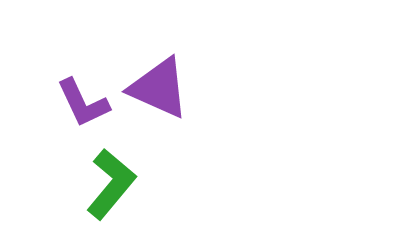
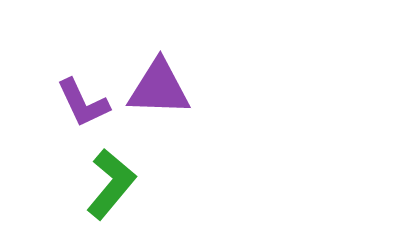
purple triangle: rotated 22 degrees counterclockwise
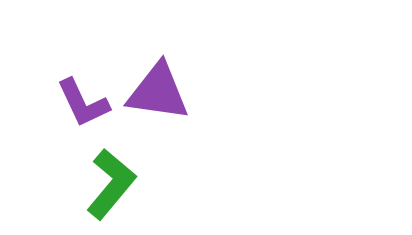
purple triangle: moved 1 px left, 4 px down; rotated 6 degrees clockwise
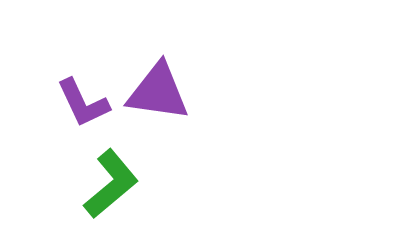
green L-shape: rotated 10 degrees clockwise
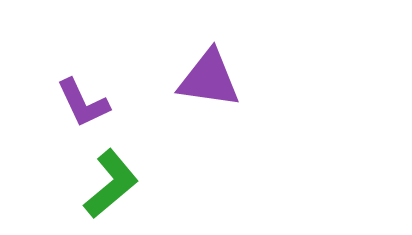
purple triangle: moved 51 px right, 13 px up
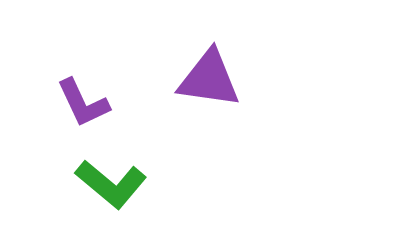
green L-shape: rotated 80 degrees clockwise
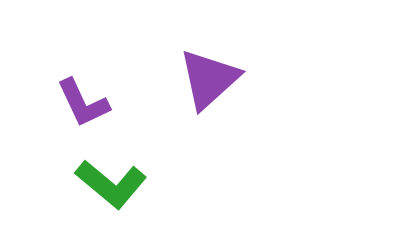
purple triangle: rotated 50 degrees counterclockwise
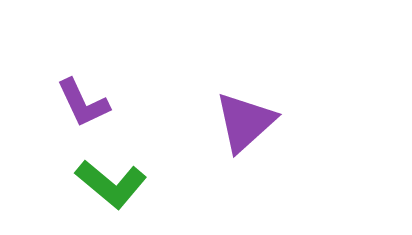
purple triangle: moved 36 px right, 43 px down
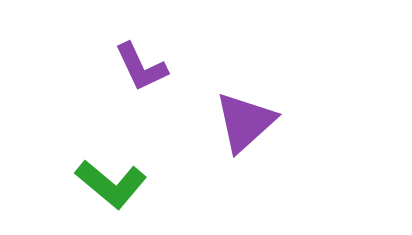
purple L-shape: moved 58 px right, 36 px up
